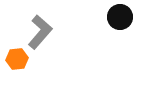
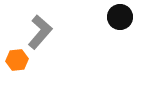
orange hexagon: moved 1 px down
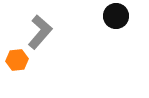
black circle: moved 4 px left, 1 px up
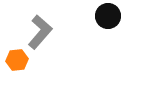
black circle: moved 8 px left
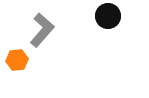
gray L-shape: moved 2 px right, 2 px up
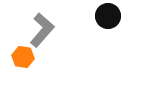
orange hexagon: moved 6 px right, 3 px up; rotated 15 degrees clockwise
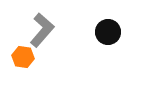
black circle: moved 16 px down
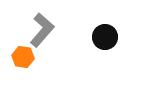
black circle: moved 3 px left, 5 px down
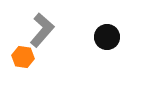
black circle: moved 2 px right
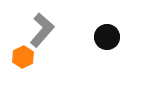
orange hexagon: rotated 25 degrees clockwise
